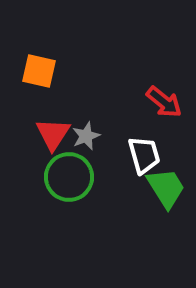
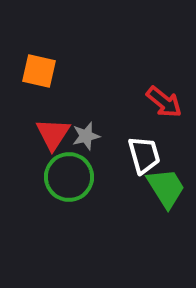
gray star: rotated 8 degrees clockwise
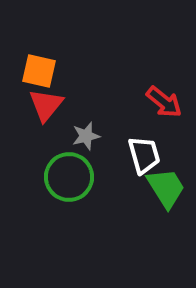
red triangle: moved 7 px left, 29 px up; rotated 6 degrees clockwise
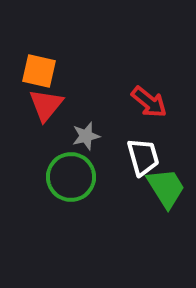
red arrow: moved 15 px left
white trapezoid: moved 1 px left, 2 px down
green circle: moved 2 px right
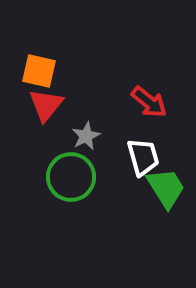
gray star: rotated 12 degrees counterclockwise
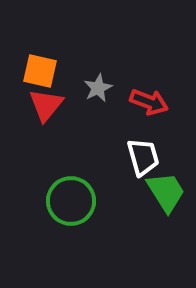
orange square: moved 1 px right
red arrow: rotated 18 degrees counterclockwise
gray star: moved 12 px right, 48 px up
green circle: moved 24 px down
green trapezoid: moved 4 px down
